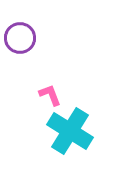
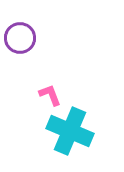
cyan cross: rotated 9 degrees counterclockwise
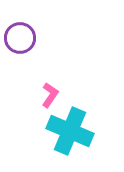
pink L-shape: rotated 55 degrees clockwise
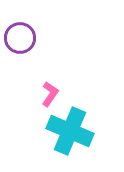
pink L-shape: moved 1 px up
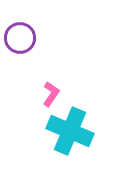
pink L-shape: moved 1 px right
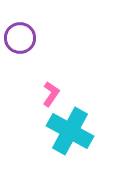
cyan cross: rotated 6 degrees clockwise
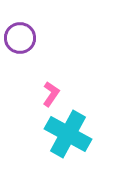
cyan cross: moved 2 px left, 3 px down
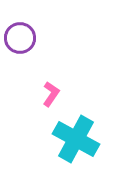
cyan cross: moved 8 px right, 5 px down
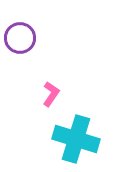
cyan cross: rotated 12 degrees counterclockwise
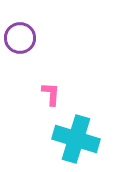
pink L-shape: rotated 30 degrees counterclockwise
